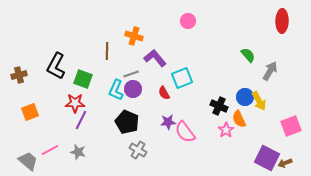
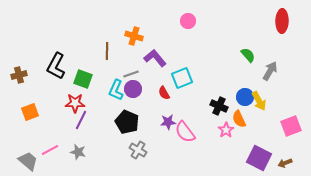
purple square: moved 8 px left
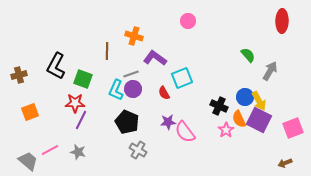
purple L-shape: rotated 15 degrees counterclockwise
pink square: moved 2 px right, 2 px down
purple square: moved 38 px up
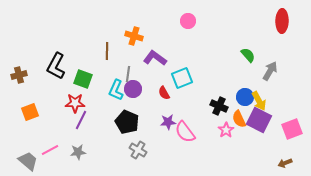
gray line: moved 3 px left; rotated 63 degrees counterclockwise
pink square: moved 1 px left, 1 px down
gray star: rotated 21 degrees counterclockwise
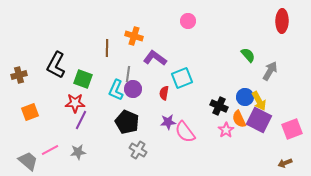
brown line: moved 3 px up
black L-shape: moved 1 px up
red semicircle: rotated 40 degrees clockwise
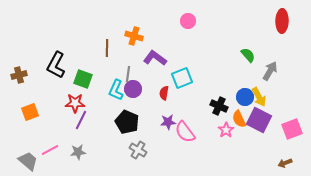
yellow arrow: moved 4 px up
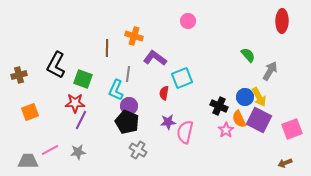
purple circle: moved 4 px left, 17 px down
pink semicircle: rotated 50 degrees clockwise
gray trapezoid: rotated 40 degrees counterclockwise
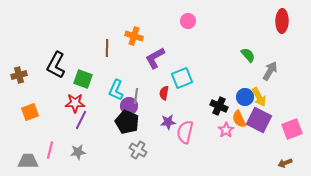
purple L-shape: rotated 65 degrees counterclockwise
gray line: moved 8 px right, 22 px down
pink line: rotated 48 degrees counterclockwise
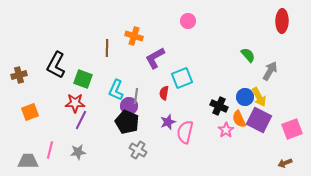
purple star: rotated 14 degrees counterclockwise
